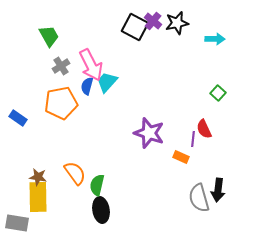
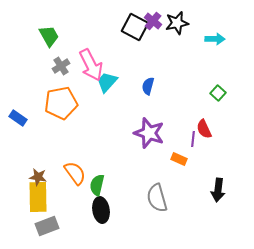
blue semicircle: moved 61 px right
orange rectangle: moved 2 px left, 2 px down
gray semicircle: moved 42 px left
gray rectangle: moved 30 px right, 3 px down; rotated 30 degrees counterclockwise
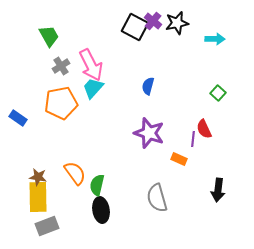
cyan trapezoid: moved 14 px left, 6 px down
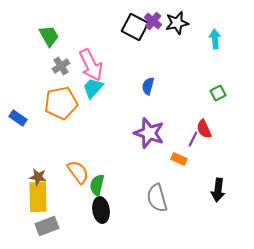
cyan arrow: rotated 96 degrees counterclockwise
green square: rotated 21 degrees clockwise
purple line: rotated 21 degrees clockwise
orange semicircle: moved 3 px right, 1 px up
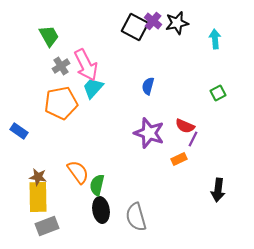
pink arrow: moved 5 px left
blue rectangle: moved 1 px right, 13 px down
red semicircle: moved 19 px left, 3 px up; rotated 42 degrees counterclockwise
orange rectangle: rotated 49 degrees counterclockwise
gray semicircle: moved 21 px left, 19 px down
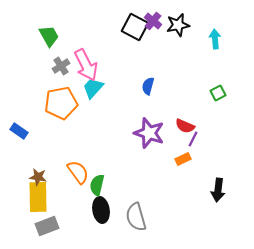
black star: moved 1 px right, 2 px down
orange rectangle: moved 4 px right
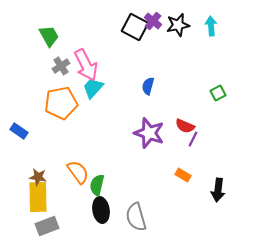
cyan arrow: moved 4 px left, 13 px up
orange rectangle: moved 16 px down; rotated 56 degrees clockwise
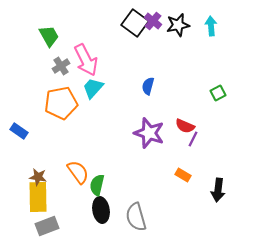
black square: moved 4 px up; rotated 8 degrees clockwise
pink arrow: moved 5 px up
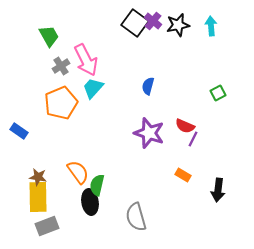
orange pentagon: rotated 12 degrees counterclockwise
black ellipse: moved 11 px left, 8 px up
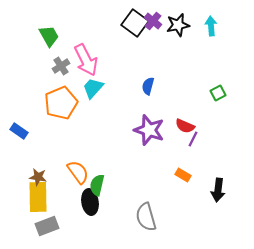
purple star: moved 3 px up
gray semicircle: moved 10 px right
